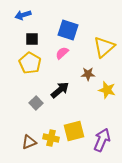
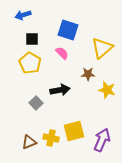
yellow triangle: moved 2 px left, 1 px down
pink semicircle: rotated 88 degrees clockwise
black arrow: rotated 30 degrees clockwise
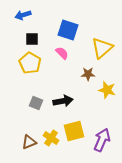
black arrow: moved 3 px right, 11 px down
gray square: rotated 24 degrees counterclockwise
yellow cross: rotated 21 degrees clockwise
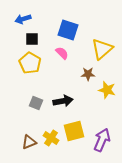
blue arrow: moved 4 px down
yellow triangle: moved 1 px down
